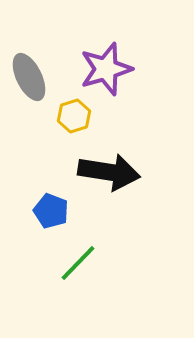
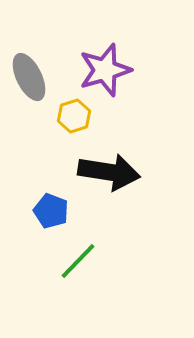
purple star: moved 1 px left, 1 px down
green line: moved 2 px up
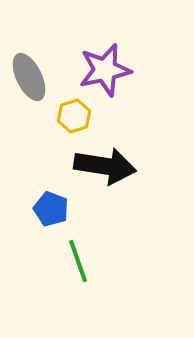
purple star: rotated 4 degrees clockwise
black arrow: moved 4 px left, 6 px up
blue pentagon: moved 2 px up
green line: rotated 63 degrees counterclockwise
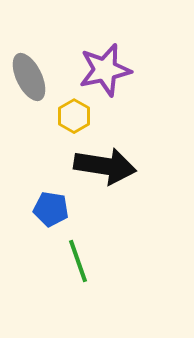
yellow hexagon: rotated 12 degrees counterclockwise
blue pentagon: rotated 12 degrees counterclockwise
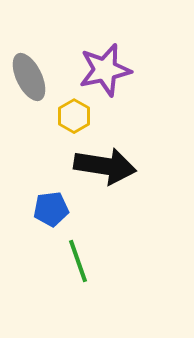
blue pentagon: rotated 16 degrees counterclockwise
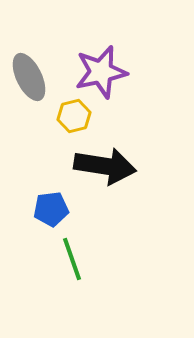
purple star: moved 4 px left, 2 px down
yellow hexagon: rotated 16 degrees clockwise
green line: moved 6 px left, 2 px up
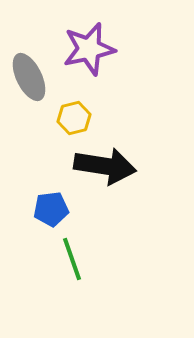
purple star: moved 12 px left, 23 px up
yellow hexagon: moved 2 px down
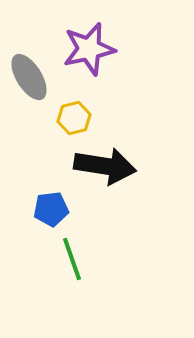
gray ellipse: rotated 6 degrees counterclockwise
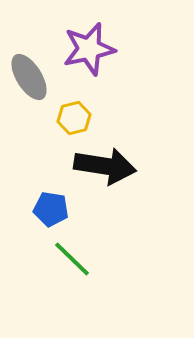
blue pentagon: rotated 16 degrees clockwise
green line: rotated 27 degrees counterclockwise
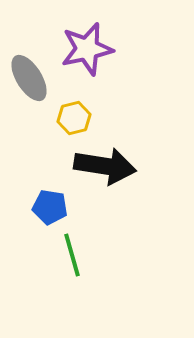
purple star: moved 2 px left
gray ellipse: moved 1 px down
blue pentagon: moved 1 px left, 2 px up
green line: moved 4 px up; rotated 30 degrees clockwise
